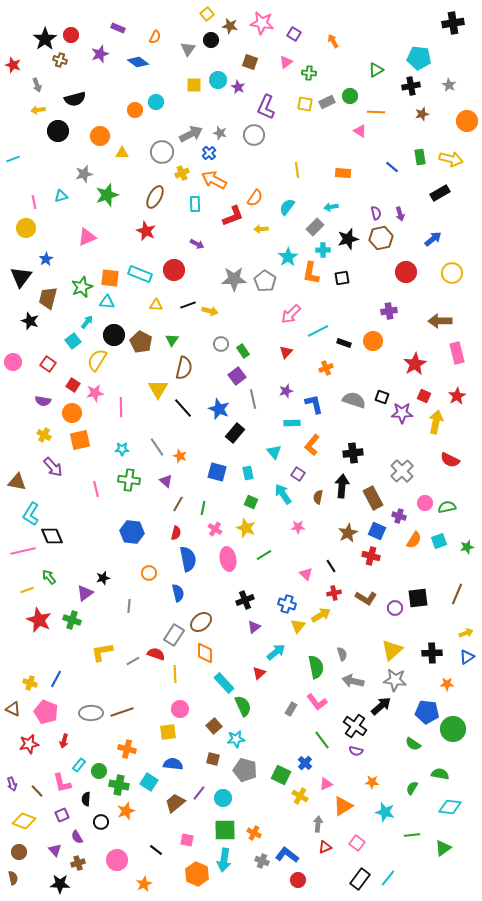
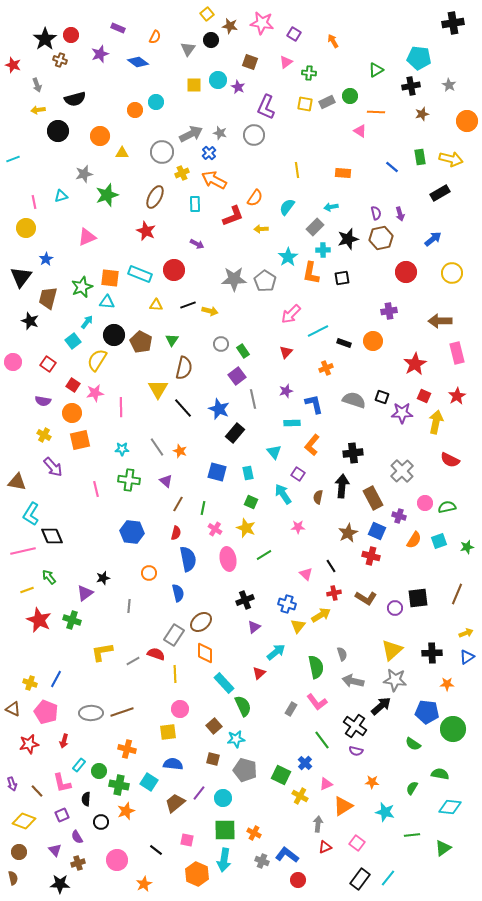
orange star at (180, 456): moved 5 px up
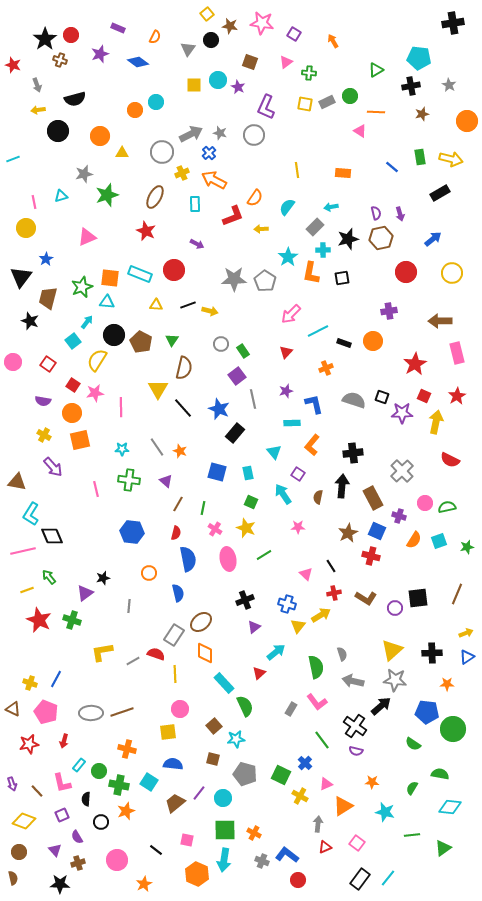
green semicircle at (243, 706): moved 2 px right
gray pentagon at (245, 770): moved 4 px down
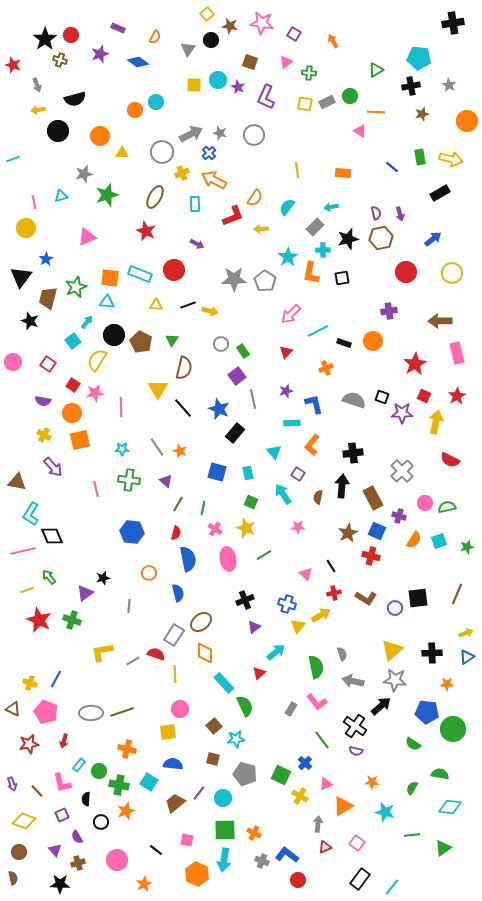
purple L-shape at (266, 107): moved 10 px up
green star at (82, 287): moved 6 px left
cyan line at (388, 878): moved 4 px right, 9 px down
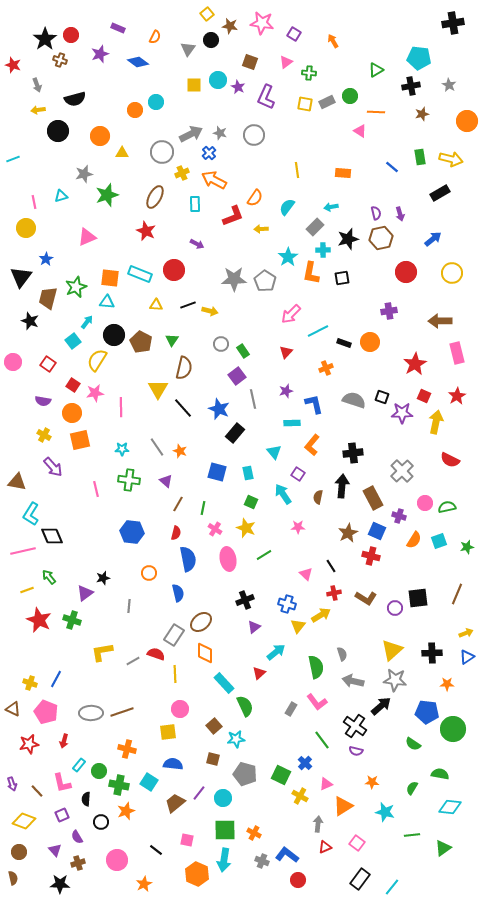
orange circle at (373, 341): moved 3 px left, 1 px down
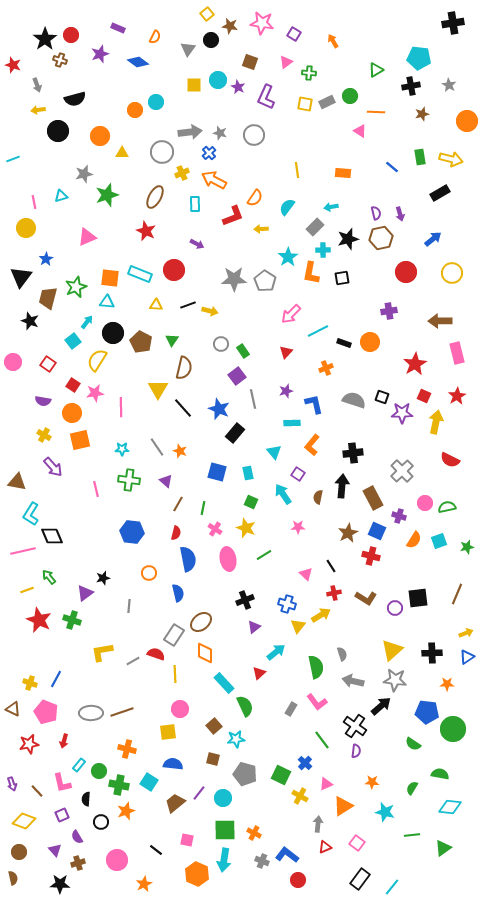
gray arrow at (191, 134): moved 1 px left, 2 px up; rotated 20 degrees clockwise
black circle at (114, 335): moved 1 px left, 2 px up
purple semicircle at (356, 751): rotated 96 degrees counterclockwise
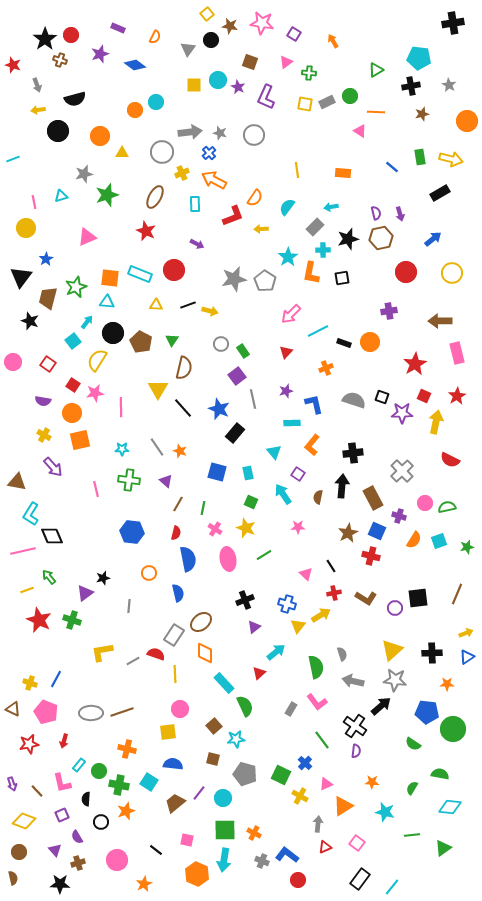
blue diamond at (138, 62): moved 3 px left, 3 px down
gray star at (234, 279): rotated 10 degrees counterclockwise
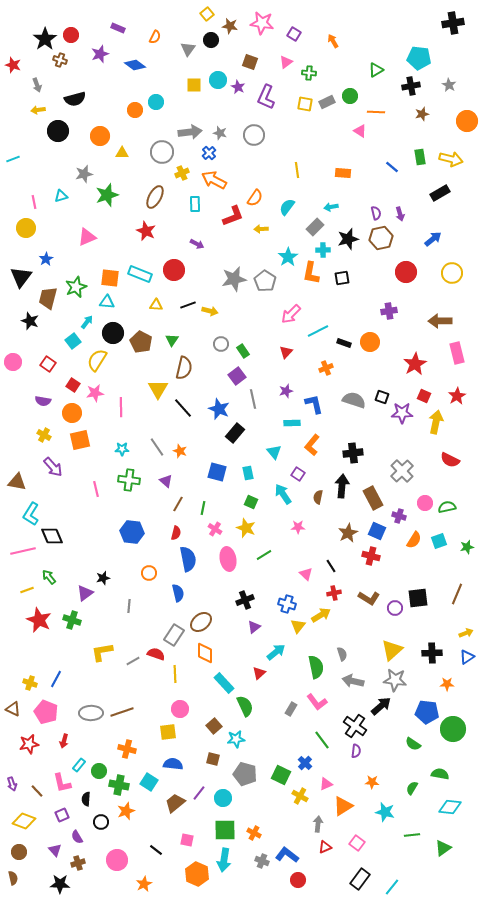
brown L-shape at (366, 598): moved 3 px right
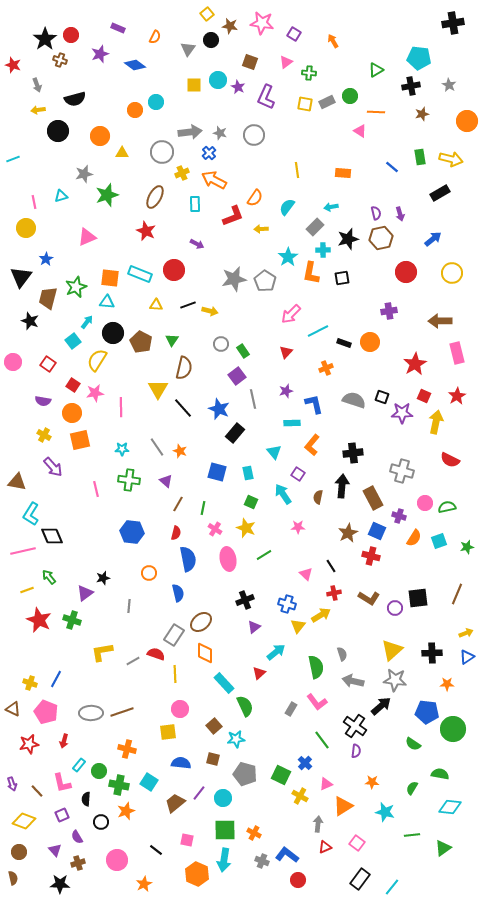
gray cross at (402, 471): rotated 30 degrees counterclockwise
orange semicircle at (414, 540): moved 2 px up
blue semicircle at (173, 764): moved 8 px right, 1 px up
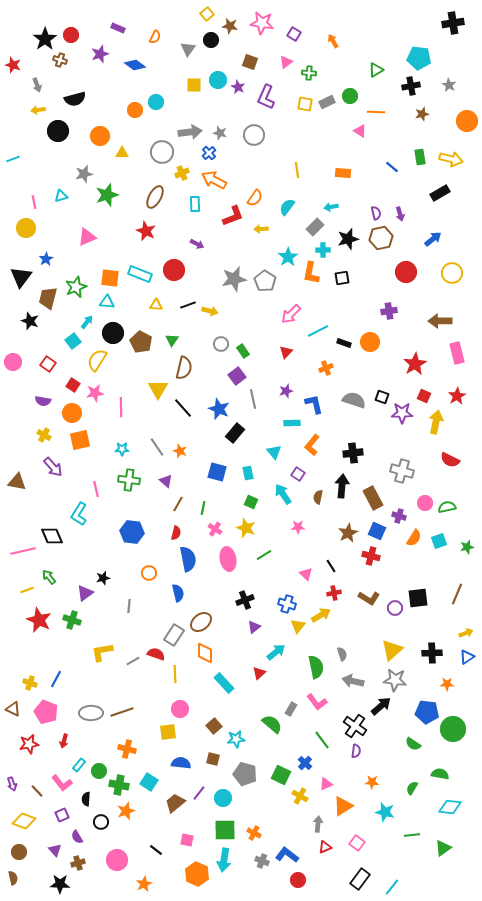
cyan L-shape at (31, 514): moved 48 px right
green semicircle at (245, 706): moved 27 px right, 18 px down; rotated 25 degrees counterclockwise
pink L-shape at (62, 783): rotated 25 degrees counterclockwise
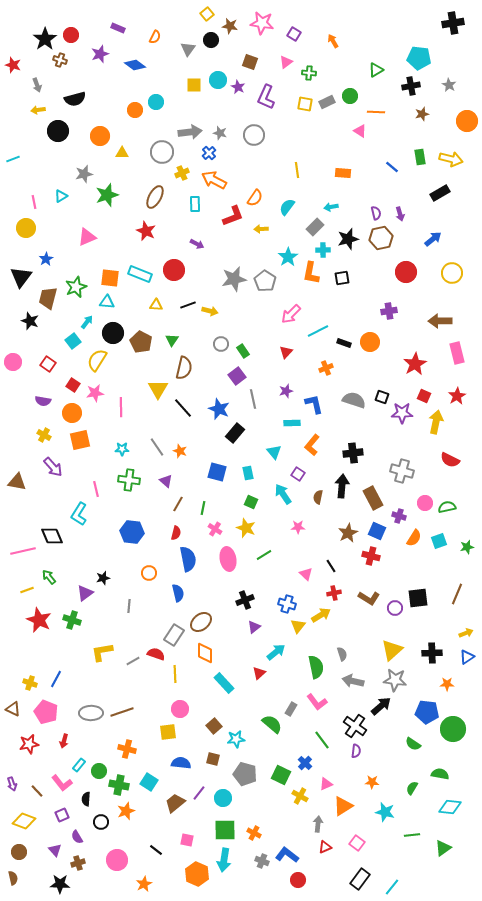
cyan triangle at (61, 196): rotated 16 degrees counterclockwise
